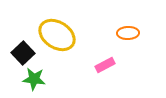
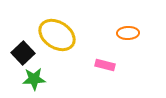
pink rectangle: rotated 42 degrees clockwise
green star: rotated 10 degrees counterclockwise
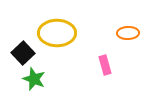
yellow ellipse: moved 2 px up; rotated 33 degrees counterclockwise
pink rectangle: rotated 60 degrees clockwise
green star: rotated 25 degrees clockwise
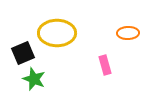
black square: rotated 20 degrees clockwise
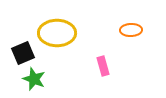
orange ellipse: moved 3 px right, 3 px up
pink rectangle: moved 2 px left, 1 px down
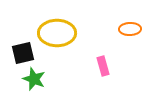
orange ellipse: moved 1 px left, 1 px up
black square: rotated 10 degrees clockwise
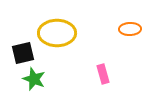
pink rectangle: moved 8 px down
